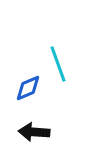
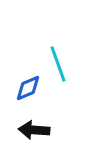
black arrow: moved 2 px up
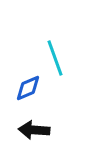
cyan line: moved 3 px left, 6 px up
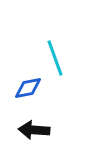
blue diamond: rotated 12 degrees clockwise
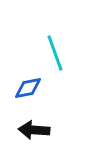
cyan line: moved 5 px up
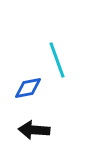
cyan line: moved 2 px right, 7 px down
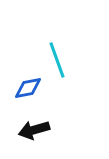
black arrow: rotated 20 degrees counterclockwise
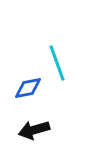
cyan line: moved 3 px down
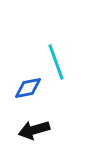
cyan line: moved 1 px left, 1 px up
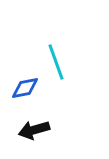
blue diamond: moved 3 px left
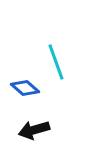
blue diamond: rotated 52 degrees clockwise
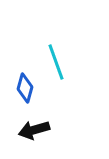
blue diamond: rotated 64 degrees clockwise
